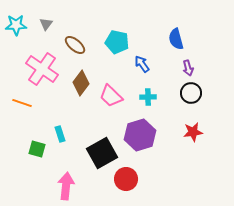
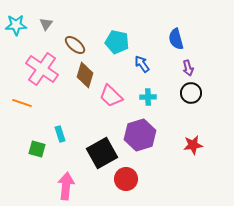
brown diamond: moved 4 px right, 8 px up; rotated 20 degrees counterclockwise
red star: moved 13 px down
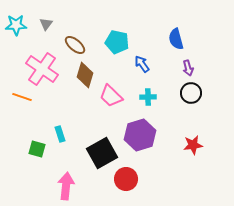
orange line: moved 6 px up
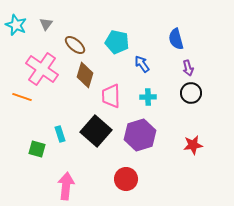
cyan star: rotated 25 degrees clockwise
pink trapezoid: rotated 45 degrees clockwise
black square: moved 6 px left, 22 px up; rotated 20 degrees counterclockwise
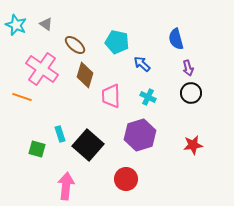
gray triangle: rotated 32 degrees counterclockwise
blue arrow: rotated 12 degrees counterclockwise
cyan cross: rotated 28 degrees clockwise
black square: moved 8 px left, 14 px down
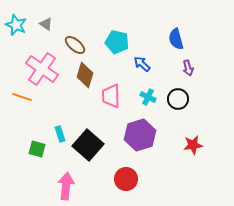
black circle: moved 13 px left, 6 px down
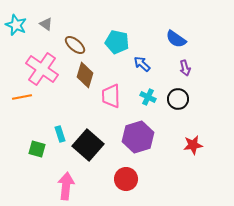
blue semicircle: rotated 40 degrees counterclockwise
purple arrow: moved 3 px left
orange line: rotated 30 degrees counterclockwise
purple hexagon: moved 2 px left, 2 px down
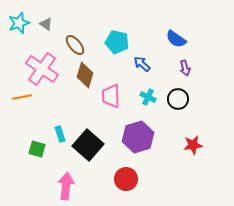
cyan star: moved 3 px right, 2 px up; rotated 30 degrees clockwise
brown ellipse: rotated 10 degrees clockwise
